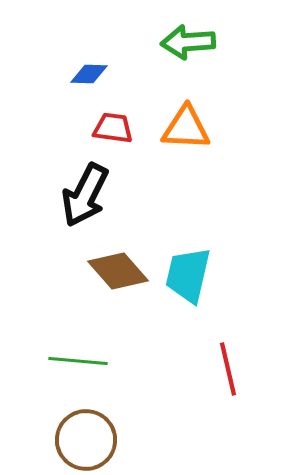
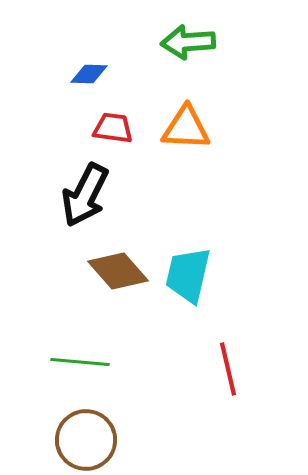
green line: moved 2 px right, 1 px down
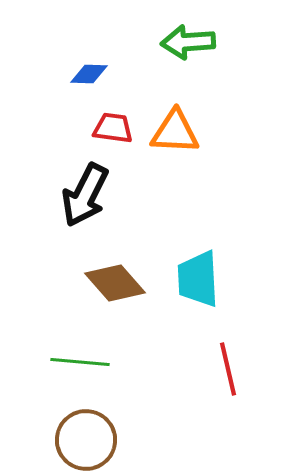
orange triangle: moved 11 px left, 4 px down
brown diamond: moved 3 px left, 12 px down
cyan trapezoid: moved 10 px right, 4 px down; rotated 16 degrees counterclockwise
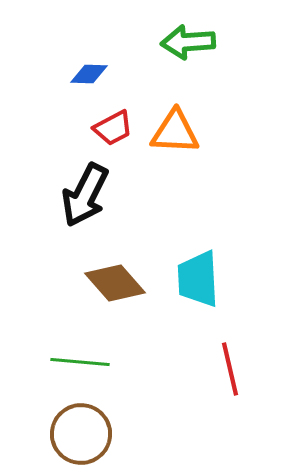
red trapezoid: rotated 144 degrees clockwise
red line: moved 2 px right
brown circle: moved 5 px left, 6 px up
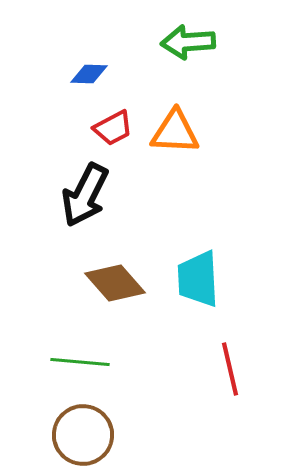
brown circle: moved 2 px right, 1 px down
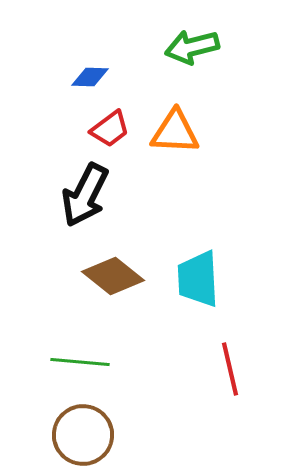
green arrow: moved 4 px right, 5 px down; rotated 10 degrees counterclockwise
blue diamond: moved 1 px right, 3 px down
red trapezoid: moved 3 px left, 1 px down; rotated 9 degrees counterclockwise
brown diamond: moved 2 px left, 7 px up; rotated 10 degrees counterclockwise
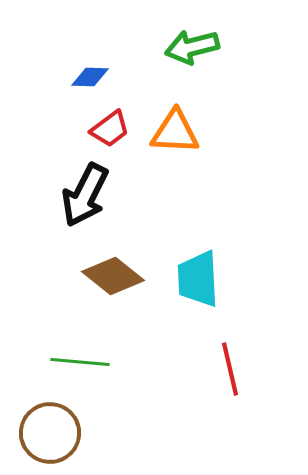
brown circle: moved 33 px left, 2 px up
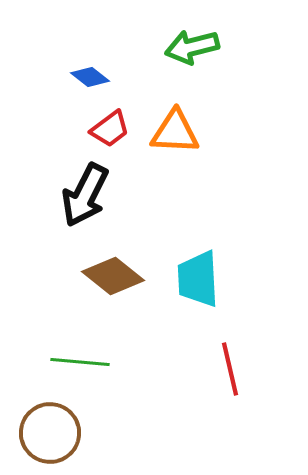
blue diamond: rotated 36 degrees clockwise
